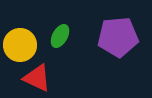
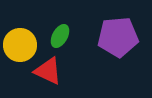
red triangle: moved 11 px right, 7 px up
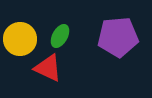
yellow circle: moved 6 px up
red triangle: moved 3 px up
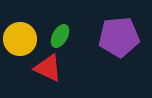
purple pentagon: moved 1 px right
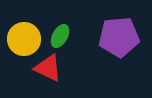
yellow circle: moved 4 px right
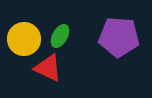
purple pentagon: rotated 9 degrees clockwise
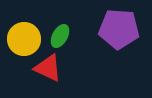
purple pentagon: moved 8 px up
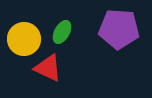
green ellipse: moved 2 px right, 4 px up
